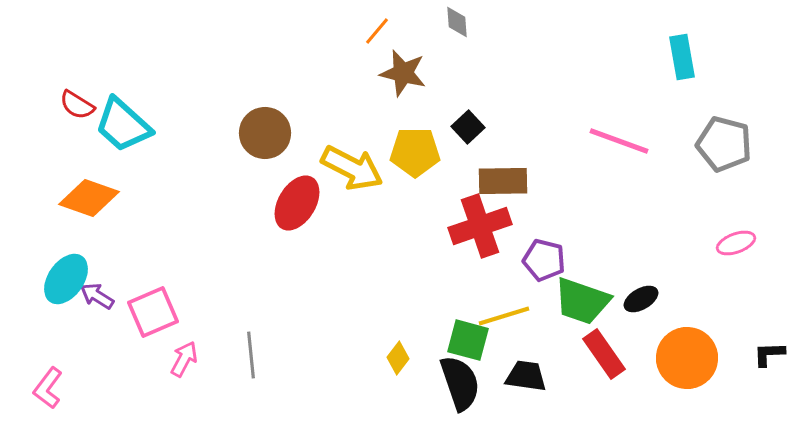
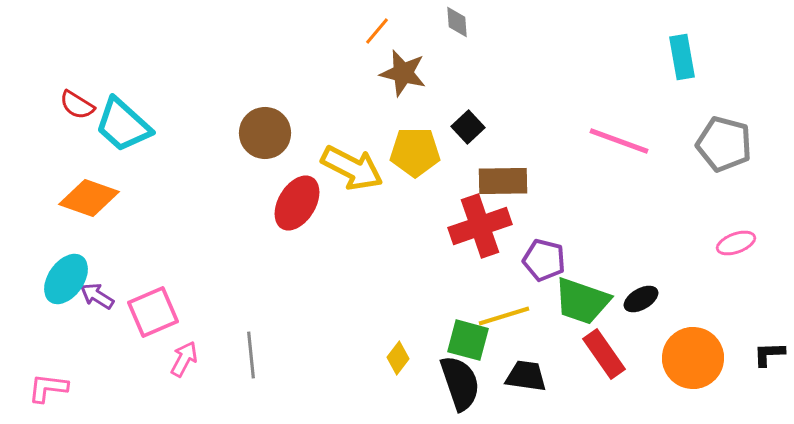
orange circle: moved 6 px right
pink L-shape: rotated 60 degrees clockwise
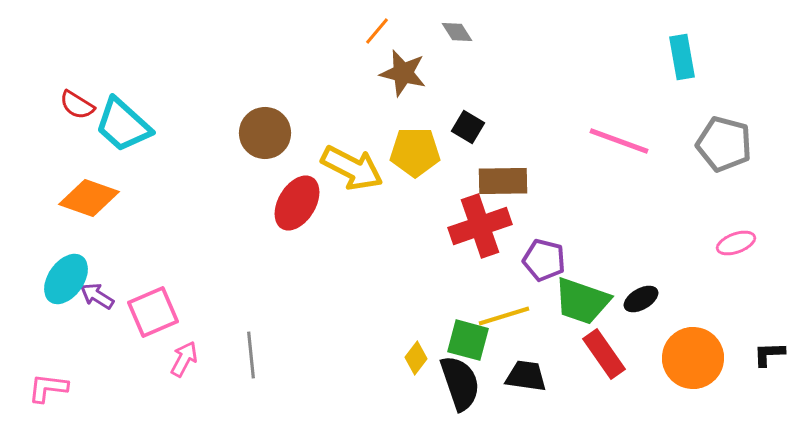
gray diamond: moved 10 px down; rotated 28 degrees counterclockwise
black square: rotated 16 degrees counterclockwise
yellow diamond: moved 18 px right
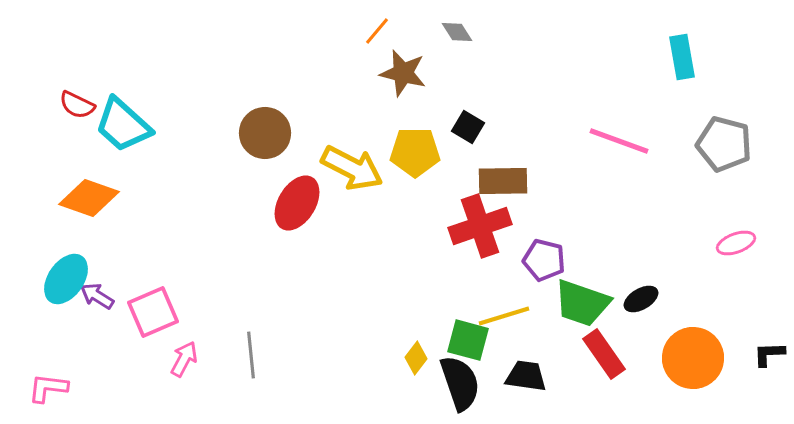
red semicircle: rotated 6 degrees counterclockwise
green trapezoid: moved 2 px down
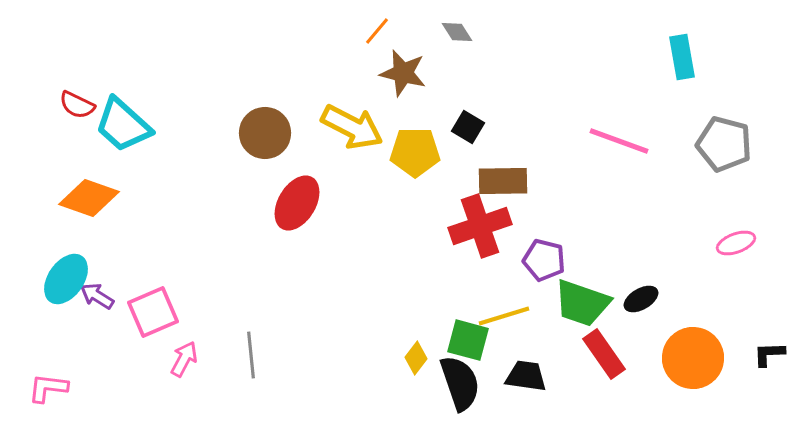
yellow arrow: moved 41 px up
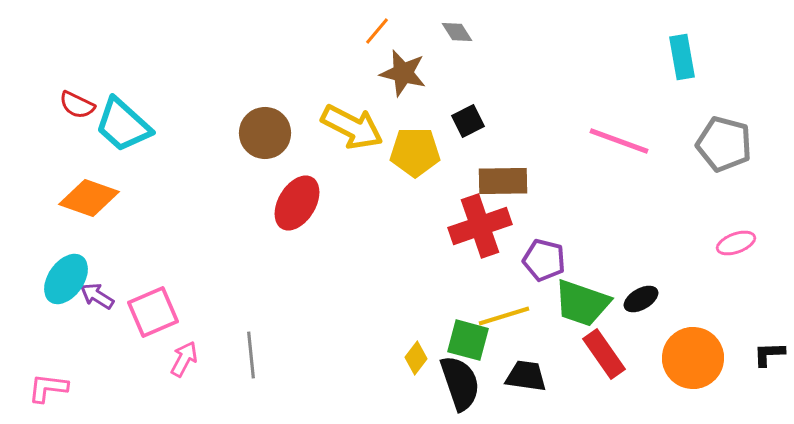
black square: moved 6 px up; rotated 32 degrees clockwise
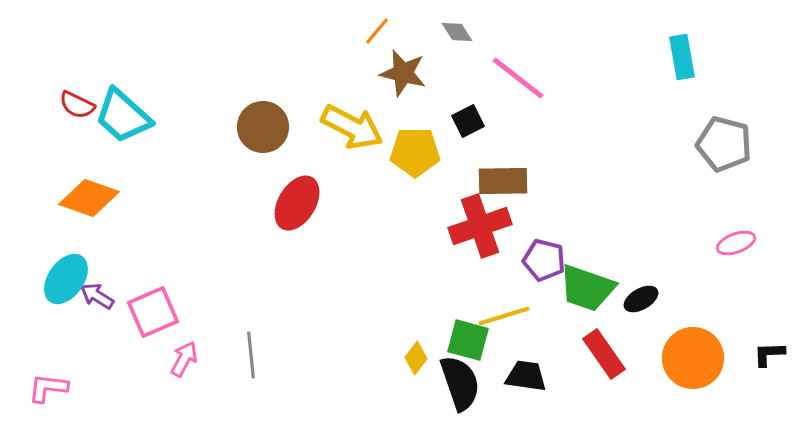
cyan trapezoid: moved 9 px up
brown circle: moved 2 px left, 6 px up
pink line: moved 101 px left, 63 px up; rotated 18 degrees clockwise
green trapezoid: moved 5 px right, 15 px up
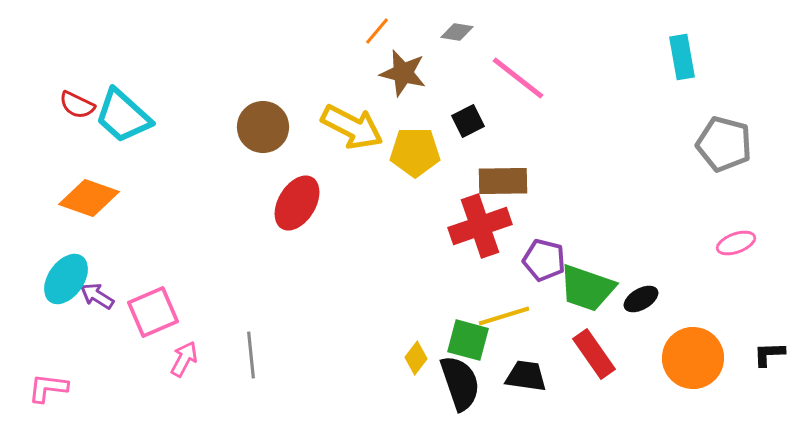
gray diamond: rotated 48 degrees counterclockwise
red rectangle: moved 10 px left
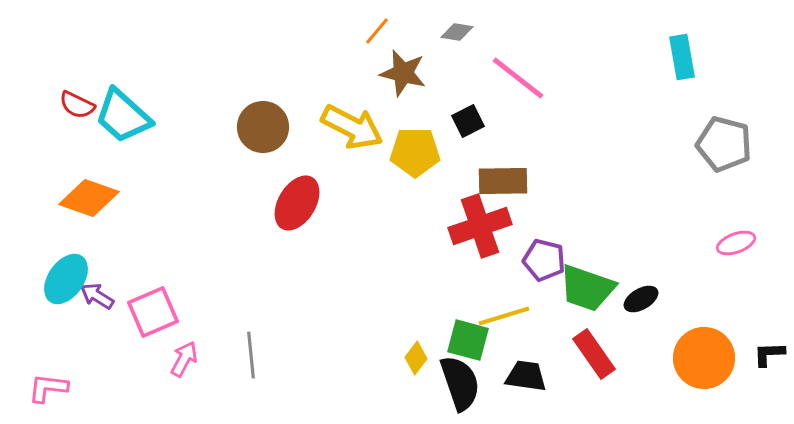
orange circle: moved 11 px right
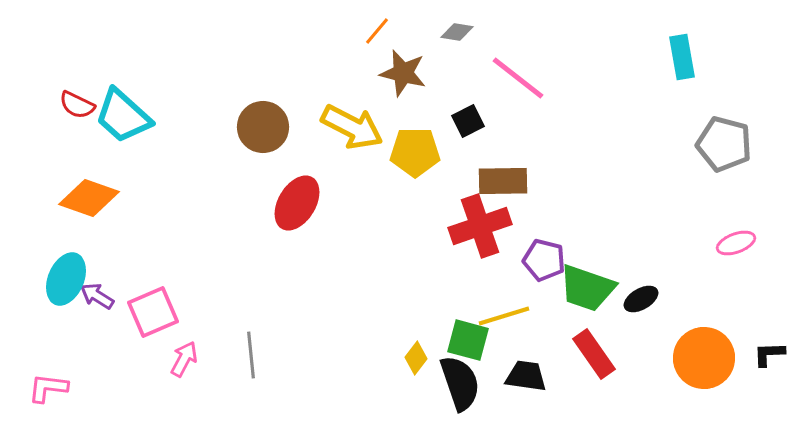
cyan ellipse: rotated 12 degrees counterclockwise
